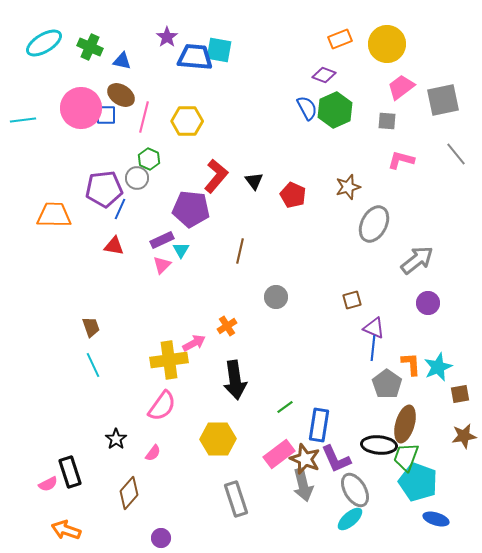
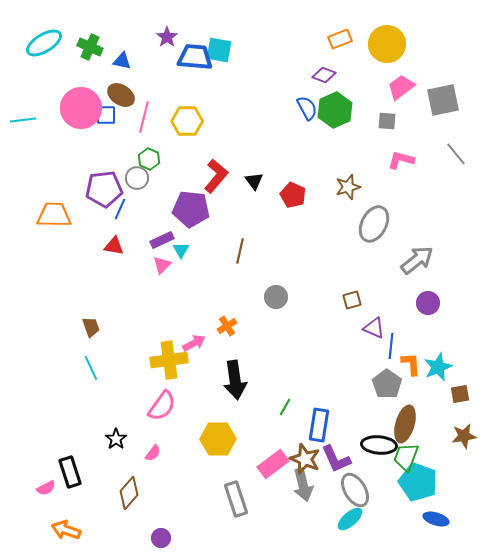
blue line at (373, 348): moved 18 px right, 2 px up
cyan line at (93, 365): moved 2 px left, 3 px down
green line at (285, 407): rotated 24 degrees counterclockwise
pink rectangle at (279, 454): moved 6 px left, 10 px down
pink semicircle at (48, 484): moved 2 px left, 4 px down
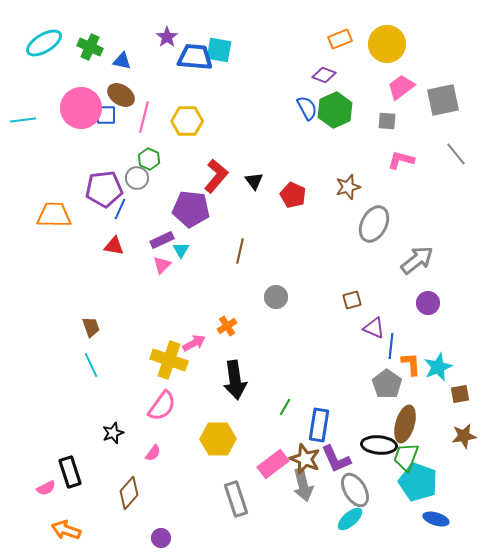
yellow cross at (169, 360): rotated 27 degrees clockwise
cyan line at (91, 368): moved 3 px up
black star at (116, 439): moved 3 px left, 6 px up; rotated 15 degrees clockwise
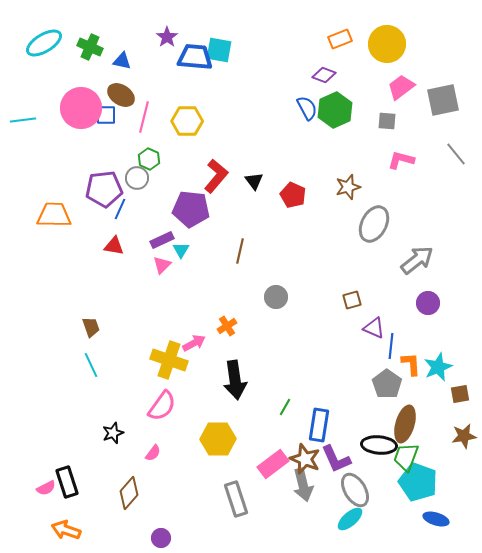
black rectangle at (70, 472): moved 3 px left, 10 px down
